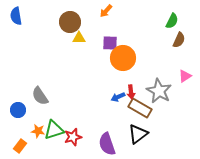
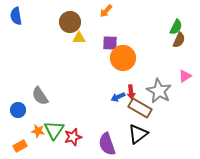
green semicircle: moved 4 px right, 6 px down
green triangle: rotated 40 degrees counterclockwise
orange rectangle: rotated 24 degrees clockwise
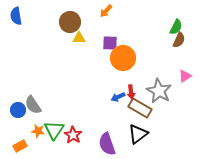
gray semicircle: moved 7 px left, 9 px down
red star: moved 2 px up; rotated 24 degrees counterclockwise
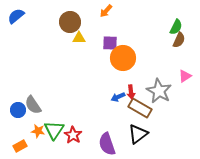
blue semicircle: rotated 60 degrees clockwise
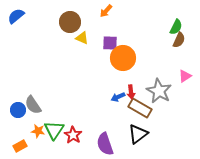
yellow triangle: moved 3 px right; rotated 24 degrees clockwise
purple semicircle: moved 2 px left
